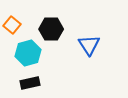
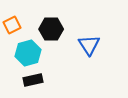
orange square: rotated 24 degrees clockwise
black rectangle: moved 3 px right, 3 px up
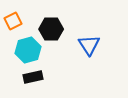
orange square: moved 1 px right, 4 px up
cyan hexagon: moved 3 px up
black rectangle: moved 3 px up
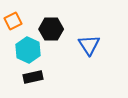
cyan hexagon: rotated 20 degrees counterclockwise
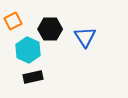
black hexagon: moved 1 px left
blue triangle: moved 4 px left, 8 px up
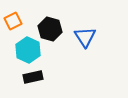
black hexagon: rotated 15 degrees clockwise
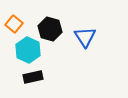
orange square: moved 1 px right, 3 px down; rotated 24 degrees counterclockwise
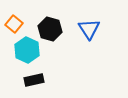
blue triangle: moved 4 px right, 8 px up
cyan hexagon: moved 1 px left
black rectangle: moved 1 px right, 3 px down
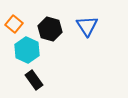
blue triangle: moved 2 px left, 3 px up
black rectangle: rotated 66 degrees clockwise
